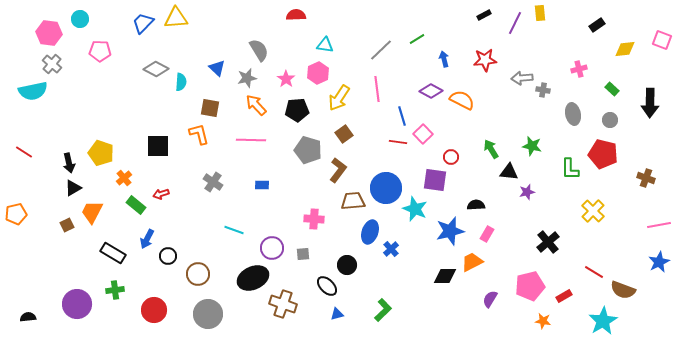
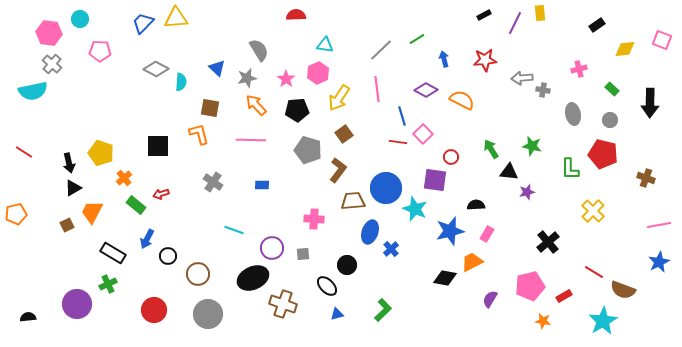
purple diamond at (431, 91): moved 5 px left, 1 px up
black diamond at (445, 276): moved 2 px down; rotated 10 degrees clockwise
green cross at (115, 290): moved 7 px left, 6 px up; rotated 18 degrees counterclockwise
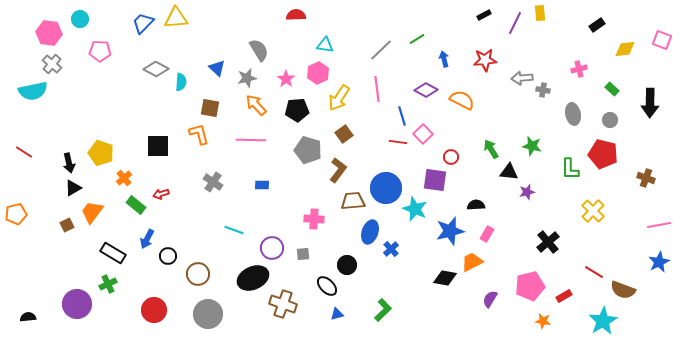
orange trapezoid at (92, 212): rotated 10 degrees clockwise
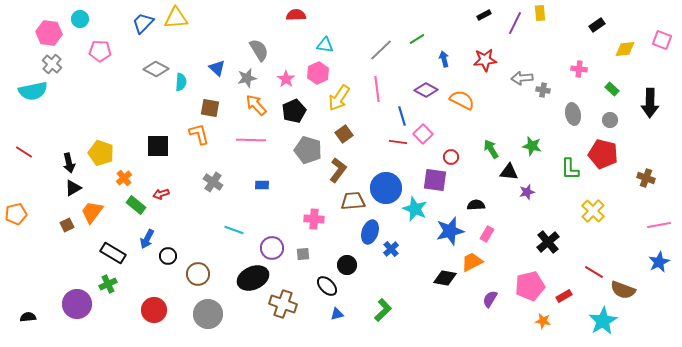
pink cross at (579, 69): rotated 21 degrees clockwise
black pentagon at (297, 110): moved 3 px left, 1 px down; rotated 20 degrees counterclockwise
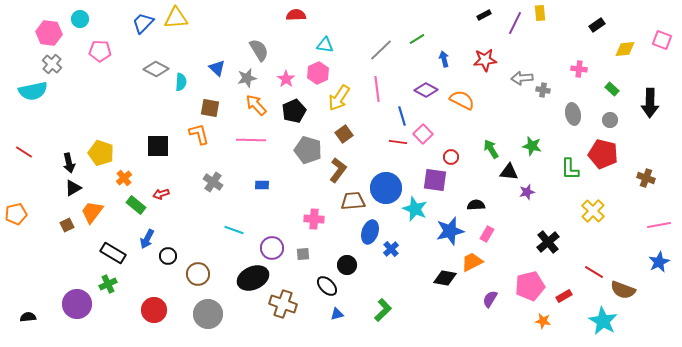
cyan star at (603, 321): rotated 12 degrees counterclockwise
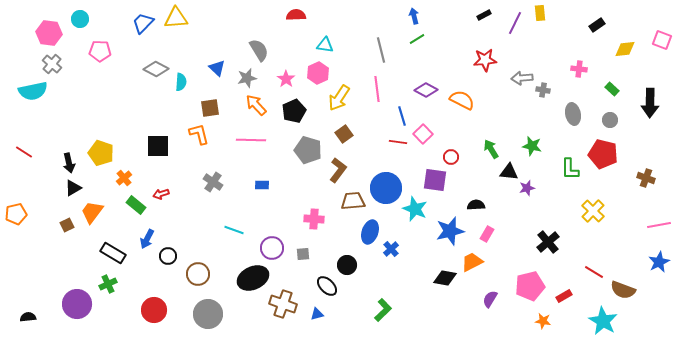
gray line at (381, 50): rotated 60 degrees counterclockwise
blue arrow at (444, 59): moved 30 px left, 43 px up
brown square at (210, 108): rotated 18 degrees counterclockwise
purple star at (527, 192): moved 4 px up
blue triangle at (337, 314): moved 20 px left
